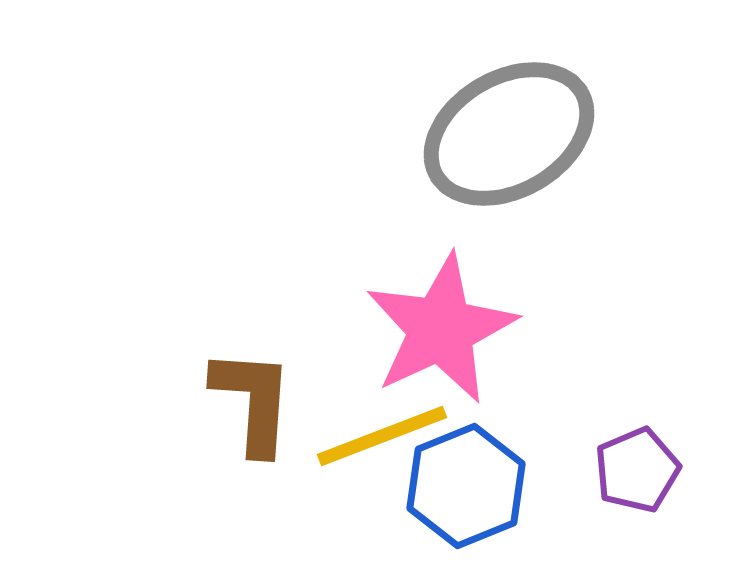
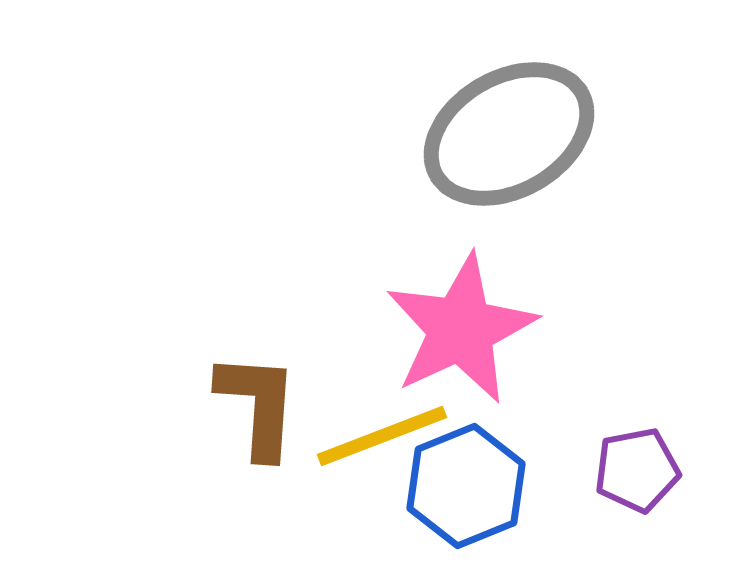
pink star: moved 20 px right
brown L-shape: moved 5 px right, 4 px down
purple pentagon: rotated 12 degrees clockwise
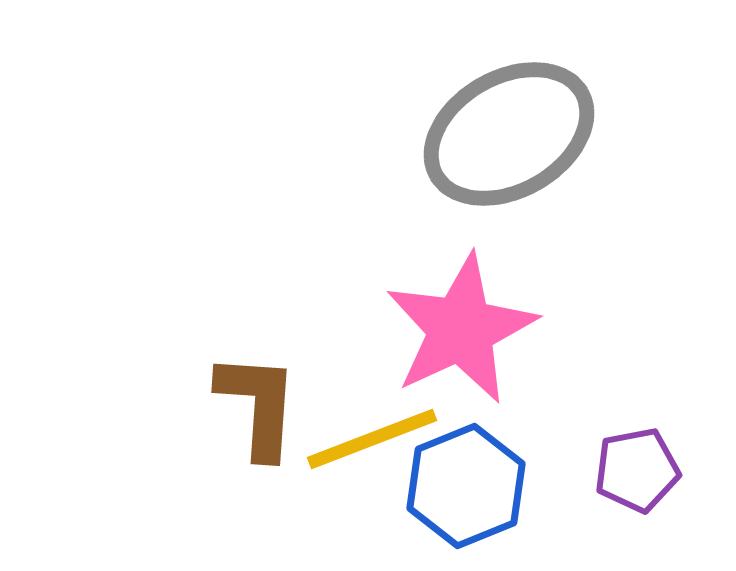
yellow line: moved 10 px left, 3 px down
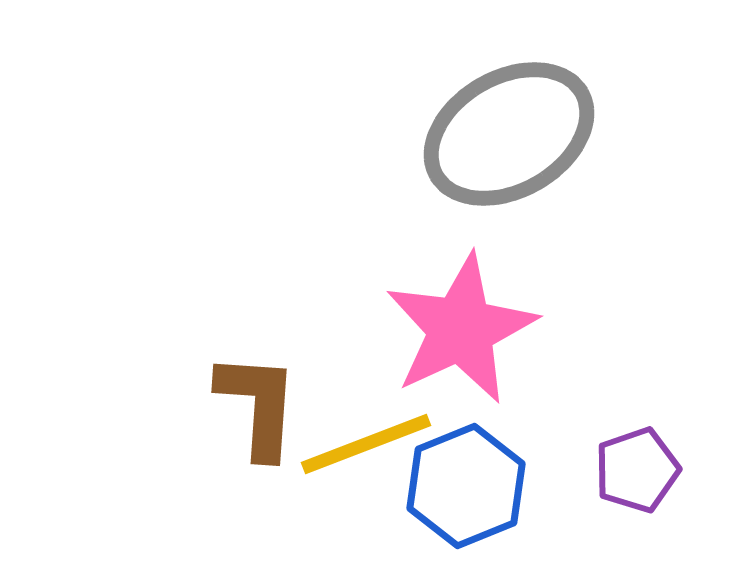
yellow line: moved 6 px left, 5 px down
purple pentagon: rotated 8 degrees counterclockwise
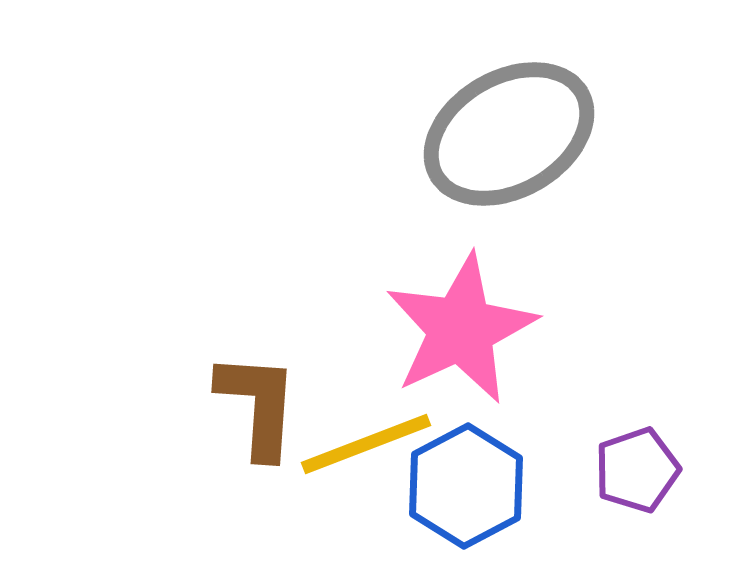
blue hexagon: rotated 6 degrees counterclockwise
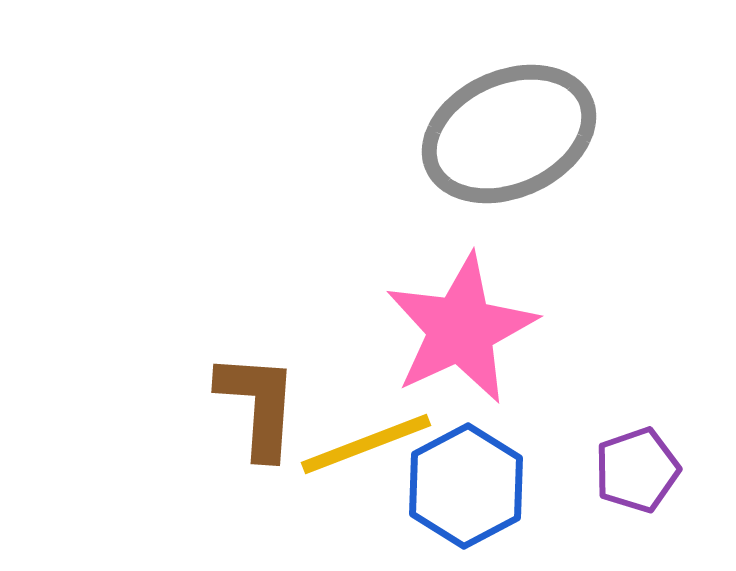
gray ellipse: rotated 6 degrees clockwise
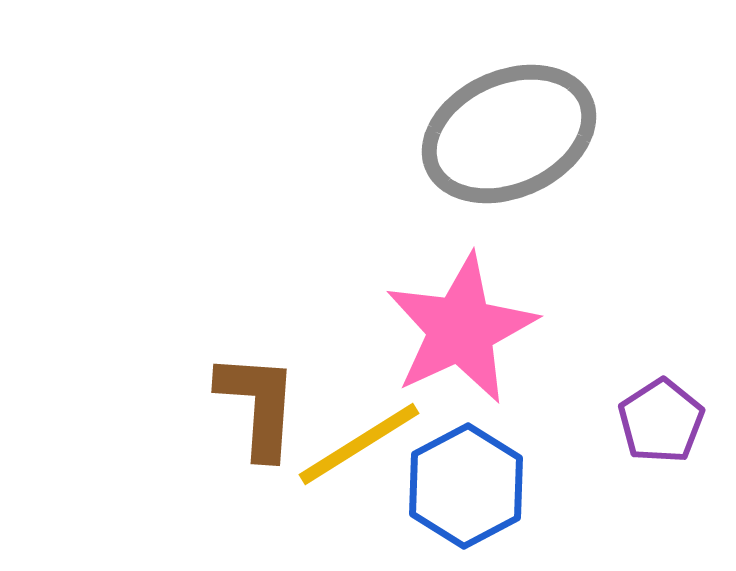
yellow line: moved 7 px left; rotated 11 degrees counterclockwise
purple pentagon: moved 24 px right, 49 px up; rotated 14 degrees counterclockwise
